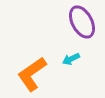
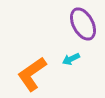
purple ellipse: moved 1 px right, 2 px down
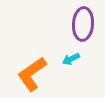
purple ellipse: rotated 32 degrees clockwise
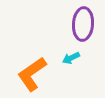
cyan arrow: moved 1 px up
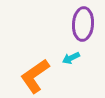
orange L-shape: moved 3 px right, 2 px down
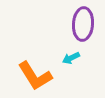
orange L-shape: rotated 87 degrees counterclockwise
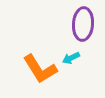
orange L-shape: moved 5 px right, 7 px up
